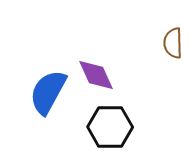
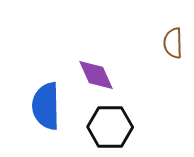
blue semicircle: moved 2 px left, 14 px down; rotated 30 degrees counterclockwise
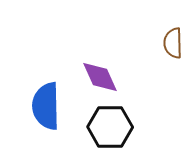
purple diamond: moved 4 px right, 2 px down
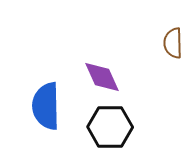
purple diamond: moved 2 px right
